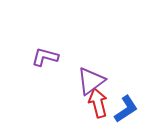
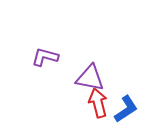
purple triangle: moved 1 px left, 3 px up; rotated 48 degrees clockwise
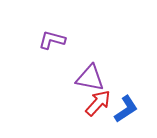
purple L-shape: moved 7 px right, 17 px up
red arrow: rotated 56 degrees clockwise
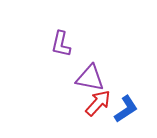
purple L-shape: moved 9 px right, 4 px down; rotated 92 degrees counterclockwise
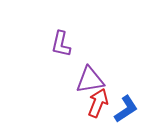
purple triangle: moved 2 px down; rotated 20 degrees counterclockwise
red arrow: rotated 20 degrees counterclockwise
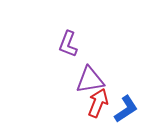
purple L-shape: moved 7 px right; rotated 8 degrees clockwise
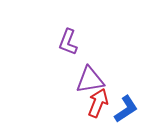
purple L-shape: moved 2 px up
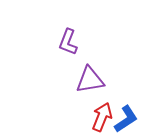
red arrow: moved 4 px right, 14 px down
blue L-shape: moved 10 px down
